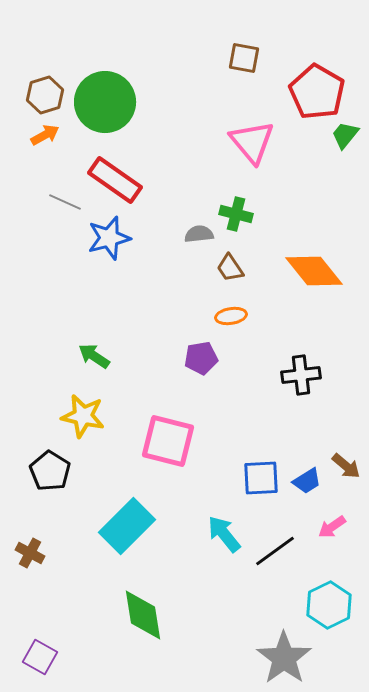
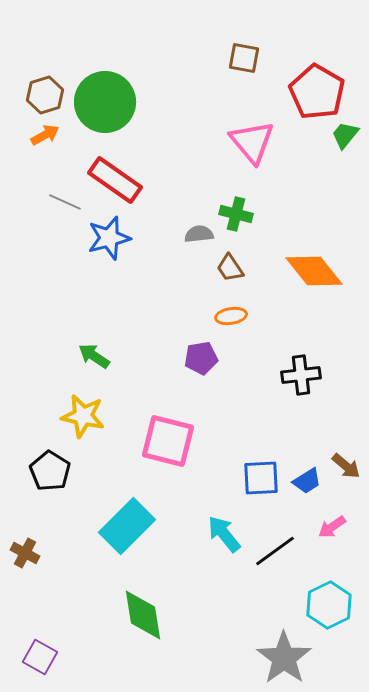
brown cross: moved 5 px left
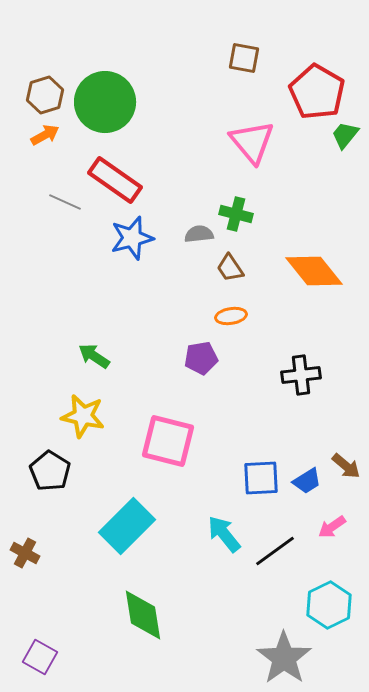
blue star: moved 23 px right
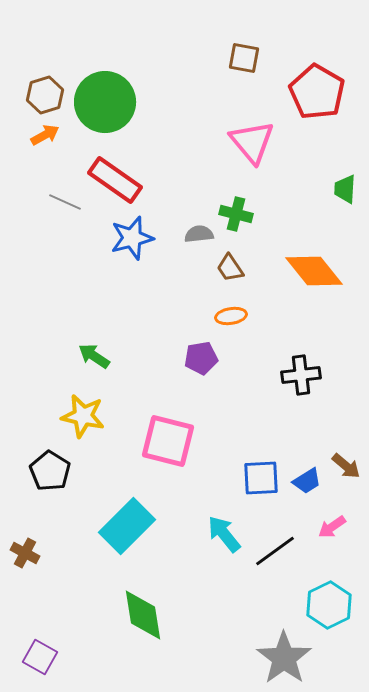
green trapezoid: moved 54 px down; rotated 36 degrees counterclockwise
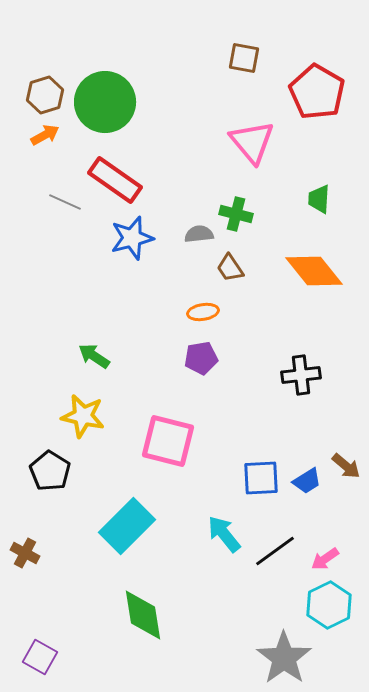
green trapezoid: moved 26 px left, 10 px down
orange ellipse: moved 28 px left, 4 px up
pink arrow: moved 7 px left, 32 px down
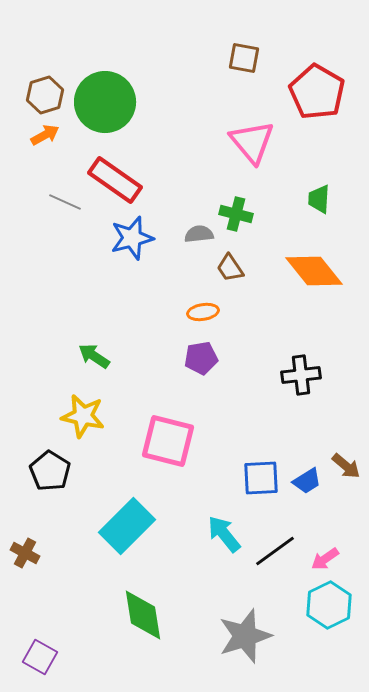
gray star: moved 39 px left, 22 px up; rotated 18 degrees clockwise
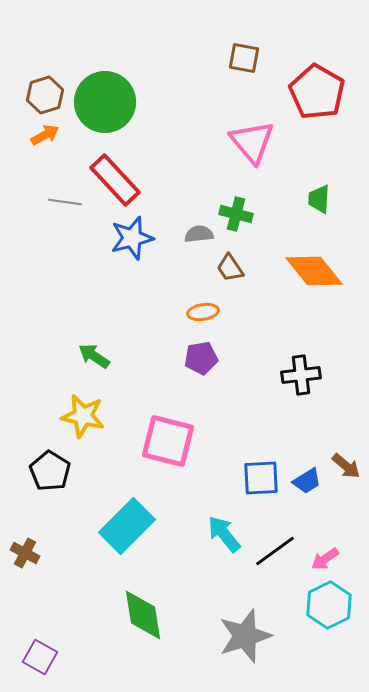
red rectangle: rotated 12 degrees clockwise
gray line: rotated 16 degrees counterclockwise
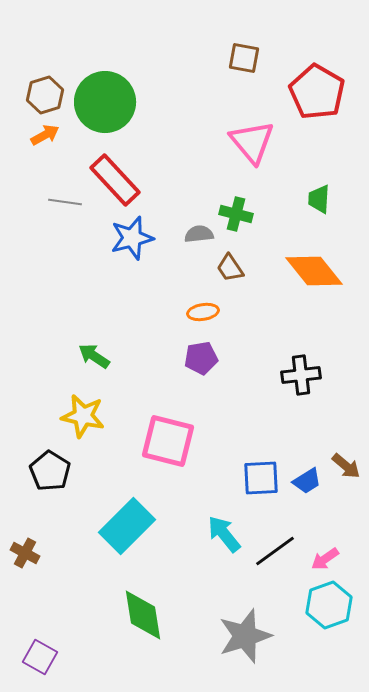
cyan hexagon: rotated 6 degrees clockwise
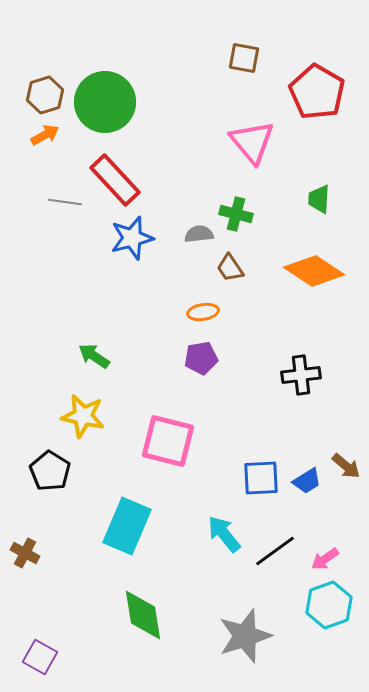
orange diamond: rotated 18 degrees counterclockwise
cyan rectangle: rotated 22 degrees counterclockwise
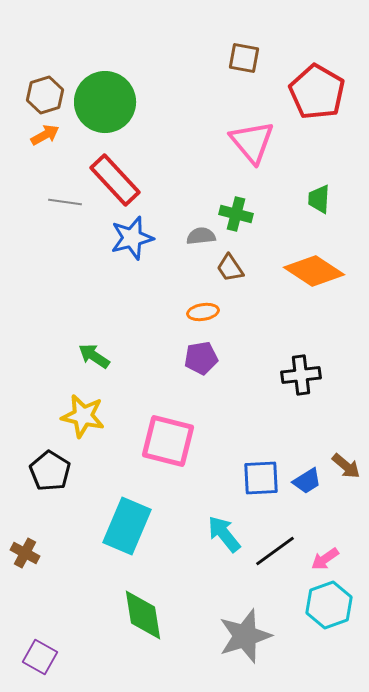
gray semicircle: moved 2 px right, 2 px down
